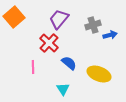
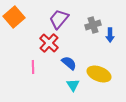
blue arrow: rotated 104 degrees clockwise
cyan triangle: moved 10 px right, 4 px up
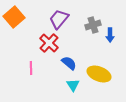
pink line: moved 2 px left, 1 px down
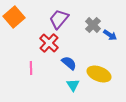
gray cross: rotated 28 degrees counterclockwise
blue arrow: rotated 56 degrees counterclockwise
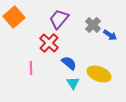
cyan triangle: moved 2 px up
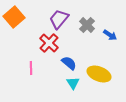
gray cross: moved 6 px left
